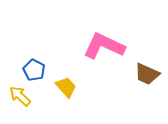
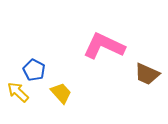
yellow trapezoid: moved 5 px left, 6 px down
yellow arrow: moved 2 px left, 4 px up
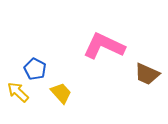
blue pentagon: moved 1 px right, 1 px up
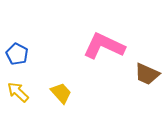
blue pentagon: moved 18 px left, 15 px up
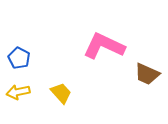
blue pentagon: moved 2 px right, 4 px down
yellow arrow: rotated 55 degrees counterclockwise
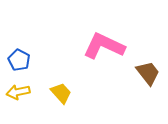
blue pentagon: moved 2 px down
brown trapezoid: moved 1 px right, 1 px up; rotated 152 degrees counterclockwise
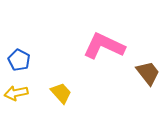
yellow arrow: moved 2 px left, 1 px down
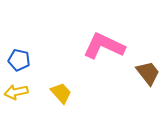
blue pentagon: rotated 15 degrees counterclockwise
yellow arrow: moved 1 px up
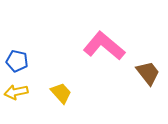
pink L-shape: rotated 15 degrees clockwise
blue pentagon: moved 2 px left, 1 px down
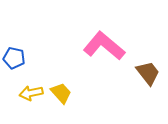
blue pentagon: moved 3 px left, 3 px up
yellow arrow: moved 15 px right, 1 px down
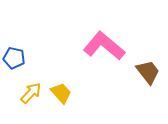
brown trapezoid: moved 1 px up
yellow arrow: rotated 145 degrees clockwise
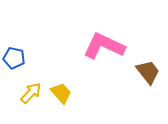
pink L-shape: rotated 15 degrees counterclockwise
